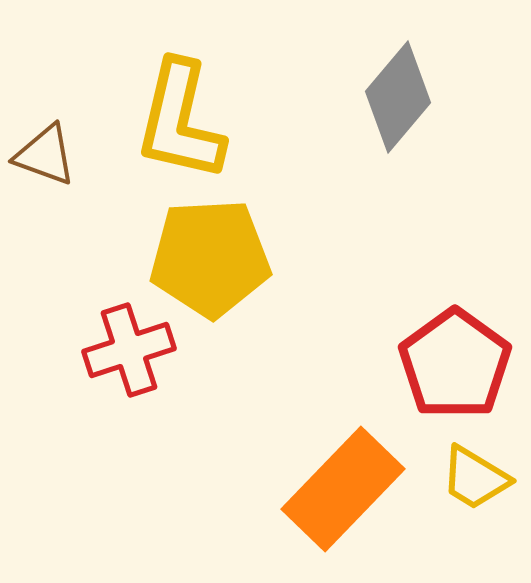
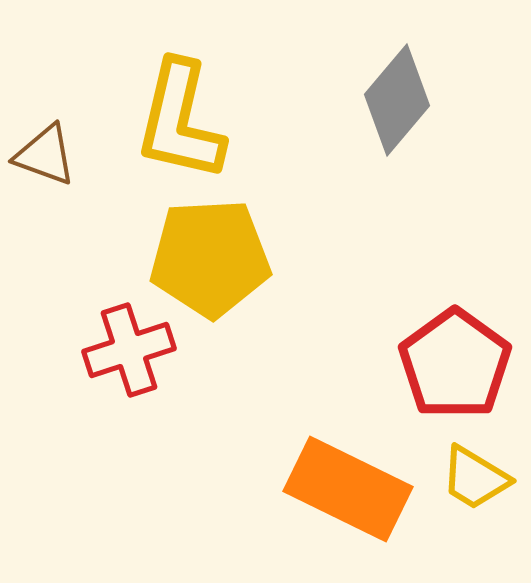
gray diamond: moved 1 px left, 3 px down
orange rectangle: moved 5 px right; rotated 72 degrees clockwise
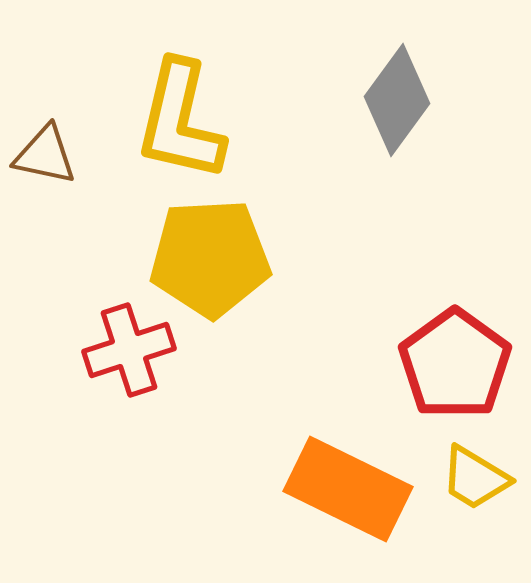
gray diamond: rotated 4 degrees counterclockwise
brown triangle: rotated 8 degrees counterclockwise
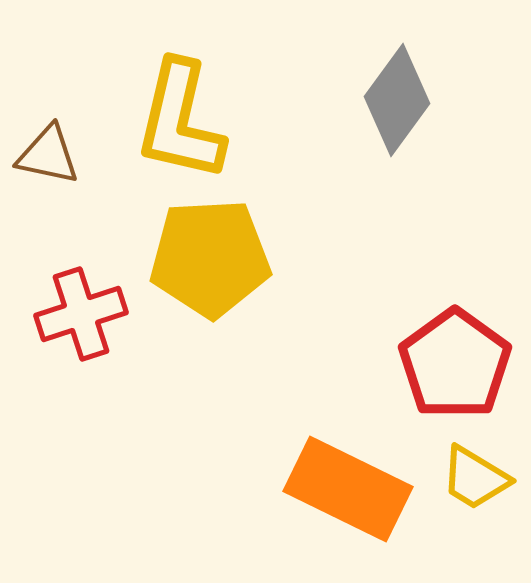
brown triangle: moved 3 px right
red cross: moved 48 px left, 36 px up
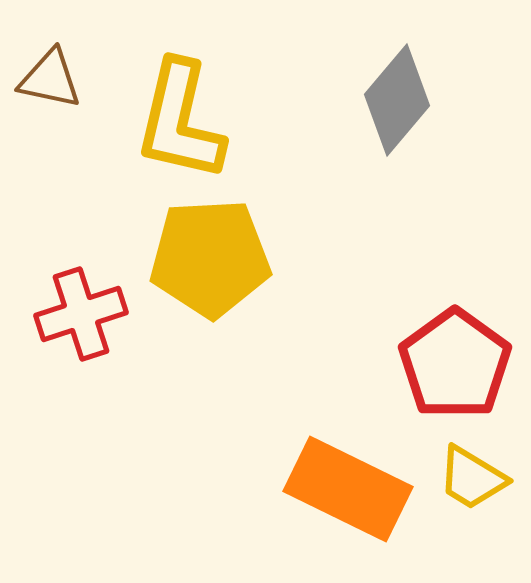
gray diamond: rotated 4 degrees clockwise
brown triangle: moved 2 px right, 76 px up
yellow trapezoid: moved 3 px left
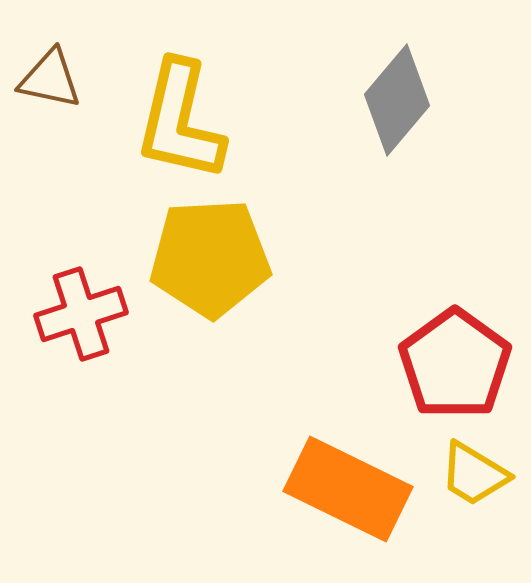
yellow trapezoid: moved 2 px right, 4 px up
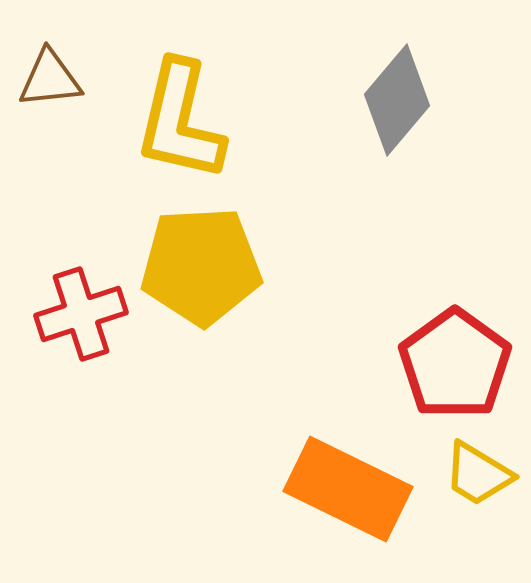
brown triangle: rotated 18 degrees counterclockwise
yellow pentagon: moved 9 px left, 8 px down
yellow trapezoid: moved 4 px right
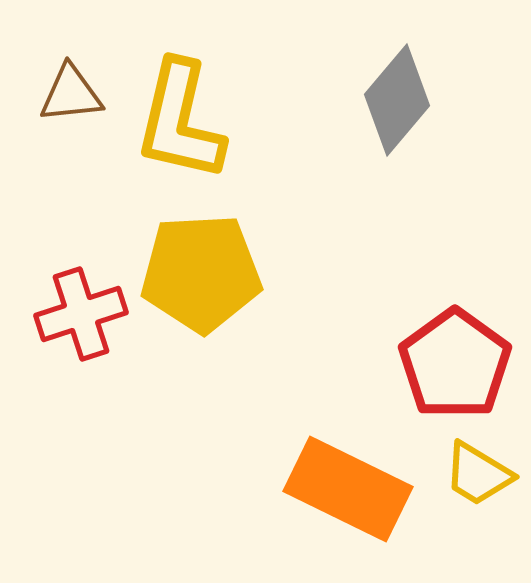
brown triangle: moved 21 px right, 15 px down
yellow pentagon: moved 7 px down
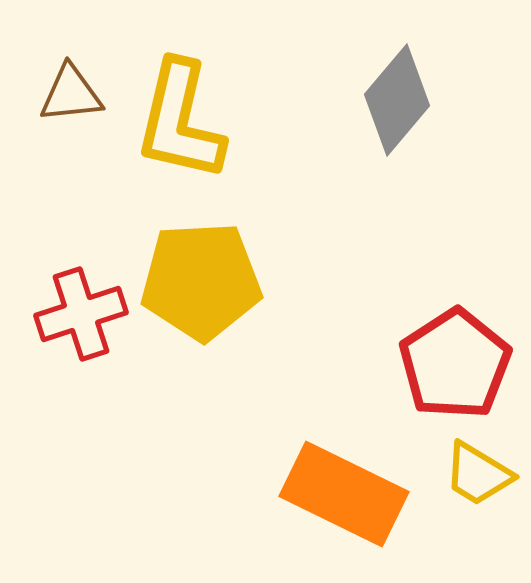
yellow pentagon: moved 8 px down
red pentagon: rotated 3 degrees clockwise
orange rectangle: moved 4 px left, 5 px down
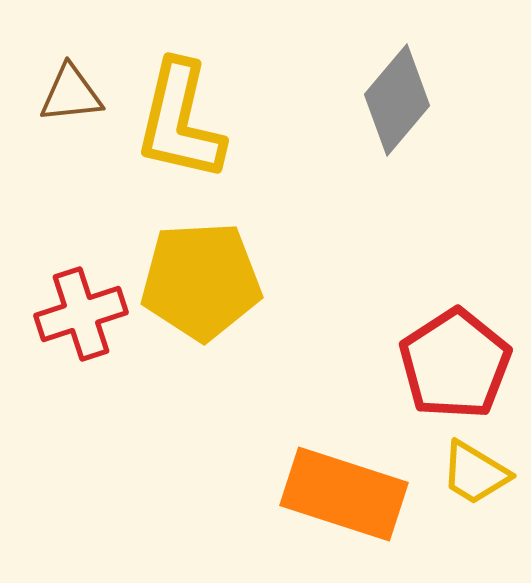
yellow trapezoid: moved 3 px left, 1 px up
orange rectangle: rotated 8 degrees counterclockwise
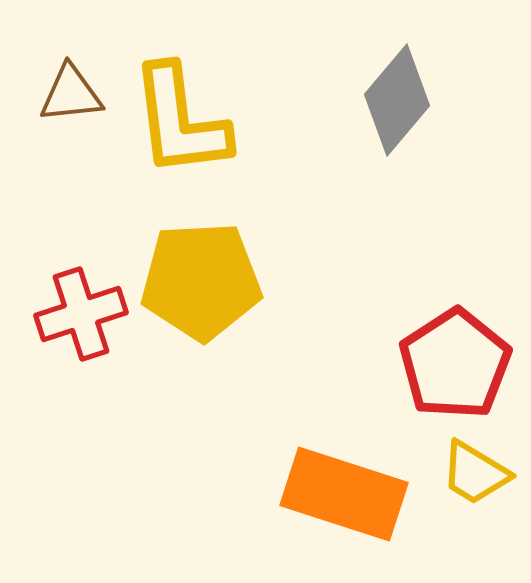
yellow L-shape: rotated 20 degrees counterclockwise
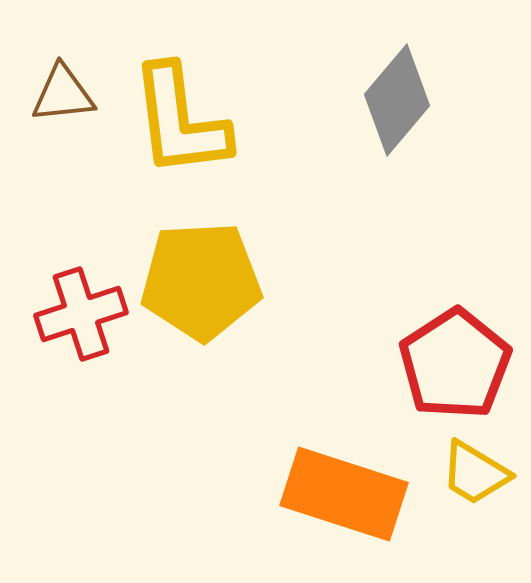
brown triangle: moved 8 px left
